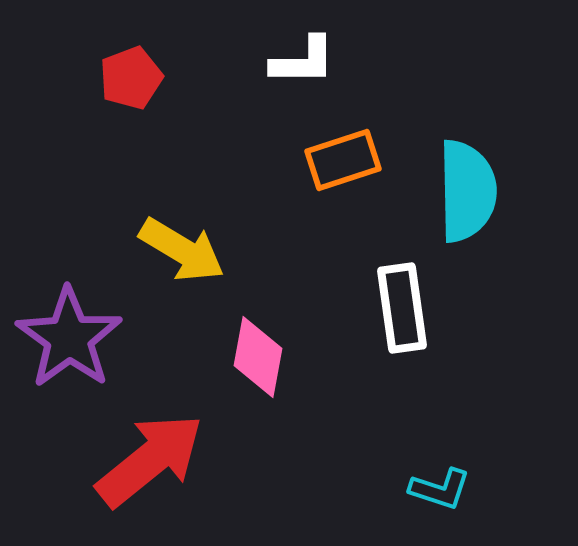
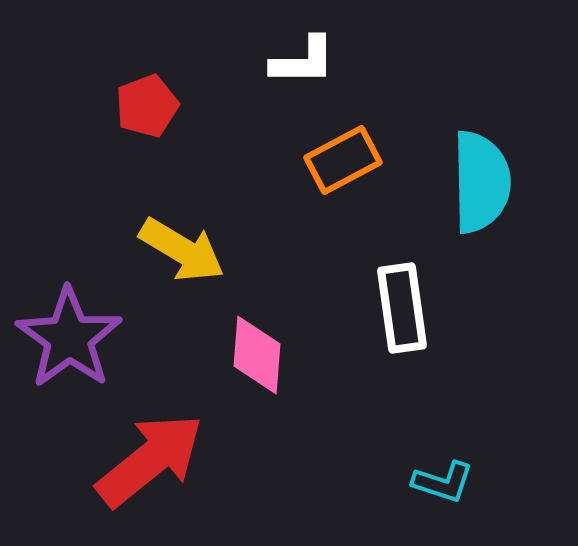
red pentagon: moved 16 px right, 28 px down
orange rectangle: rotated 10 degrees counterclockwise
cyan semicircle: moved 14 px right, 9 px up
pink diamond: moved 1 px left, 2 px up; rotated 6 degrees counterclockwise
cyan L-shape: moved 3 px right, 7 px up
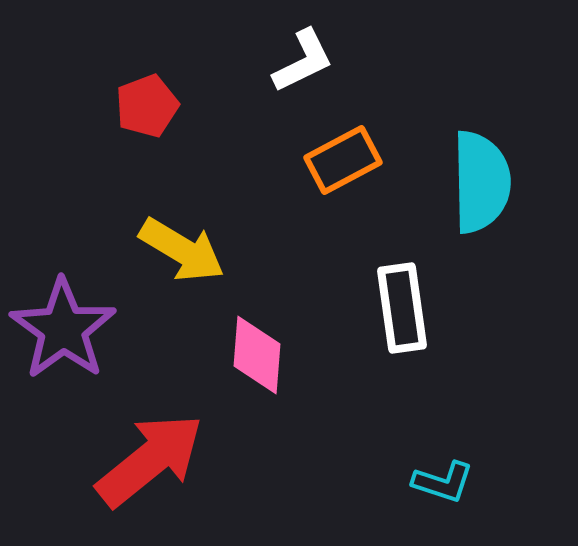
white L-shape: rotated 26 degrees counterclockwise
purple star: moved 6 px left, 9 px up
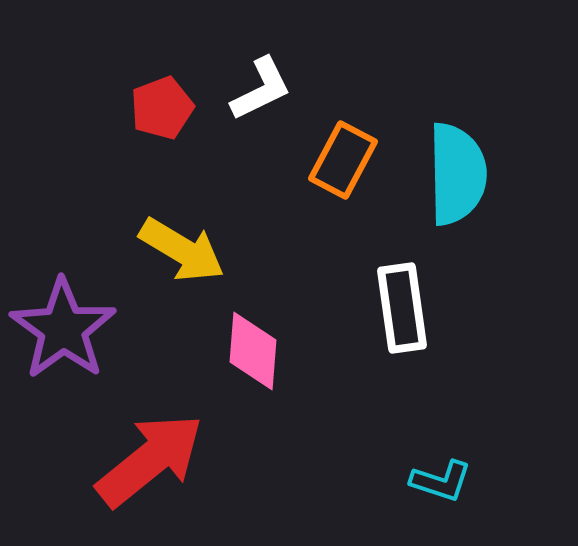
white L-shape: moved 42 px left, 28 px down
red pentagon: moved 15 px right, 2 px down
orange rectangle: rotated 34 degrees counterclockwise
cyan semicircle: moved 24 px left, 8 px up
pink diamond: moved 4 px left, 4 px up
cyan L-shape: moved 2 px left, 1 px up
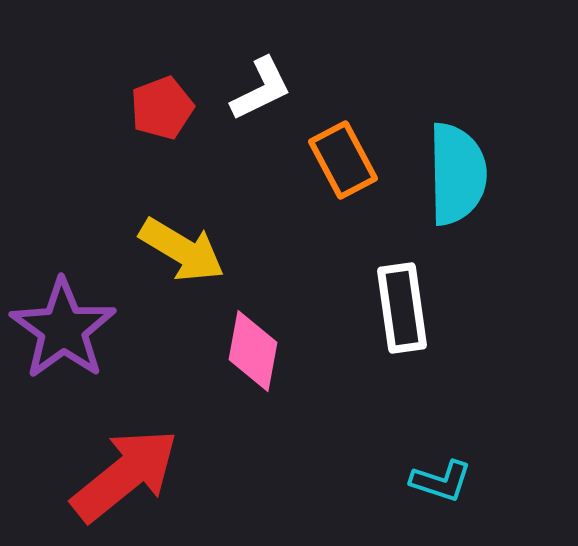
orange rectangle: rotated 56 degrees counterclockwise
pink diamond: rotated 6 degrees clockwise
red arrow: moved 25 px left, 15 px down
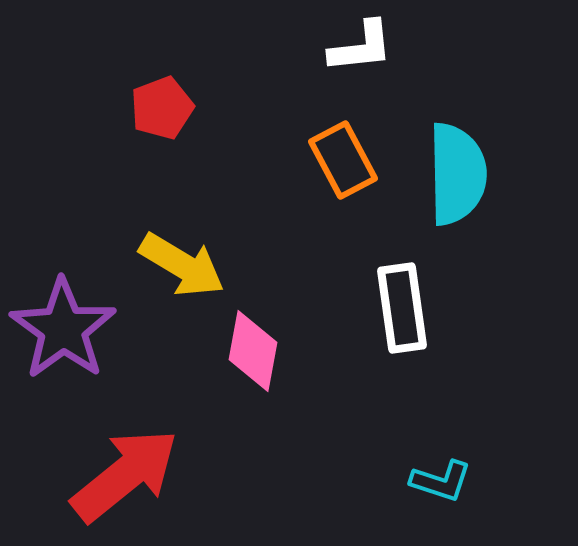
white L-shape: moved 100 px right, 42 px up; rotated 20 degrees clockwise
yellow arrow: moved 15 px down
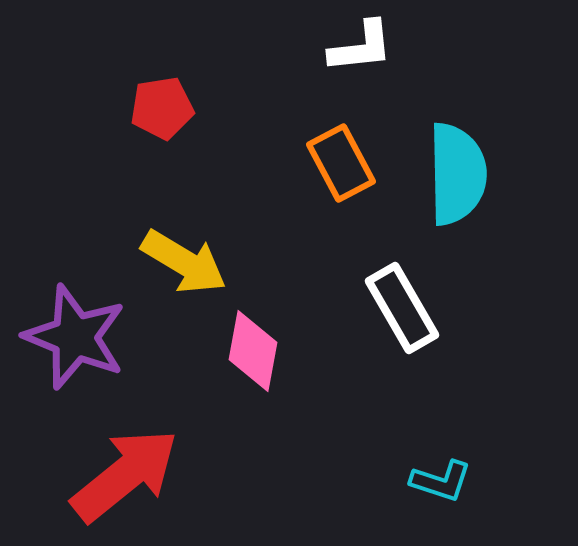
red pentagon: rotated 12 degrees clockwise
orange rectangle: moved 2 px left, 3 px down
yellow arrow: moved 2 px right, 3 px up
white rectangle: rotated 22 degrees counterclockwise
purple star: moved 12 px right, 8 px down; rotated 14 degrees counterclockwise
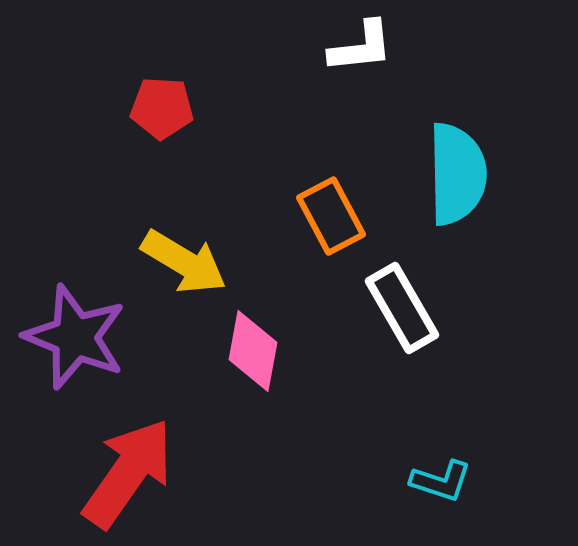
red pentagon: rotated 12 degrees clockwise
orange rectangle: moved 10 px left, 53 px down
red arrow: moved 3 px right, 2 px up; rotated 16 degrees counterclockwise
